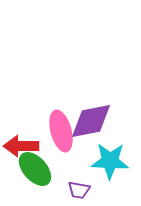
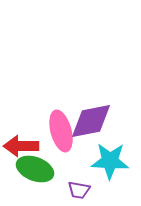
green ellipse: rotated 27 degrees counterclockwise
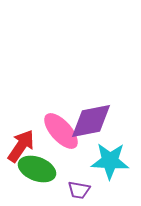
pink ellipse: rotated 27 degrees counterclockwise
red arrow: rotated 124 degrees clockwise
green ellipse: moved 2 px right
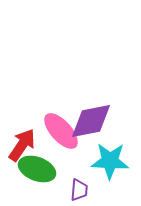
red arrow: moved 1 px right, 1 px up
purple trapezoid: rotated 95 degrees counterclockwise
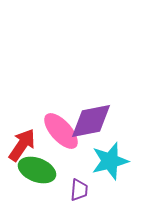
cyan star: rotated 18 degrees counterclockwise
green ellipse: moved 1 px down
